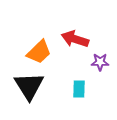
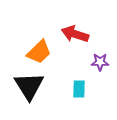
red arrow: moved 5 px up
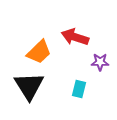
red arrow: moved 3 px down
cyan rectangle: rotated 12 degrees clockwise
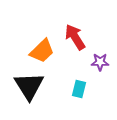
red arrow: rotated 40 degrees clockwise
orange trapezoid: moved 3 px right, 1 px up
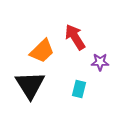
black triangle: moved 1 px right, 1 px up
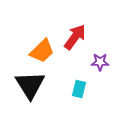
red arrow: rotated 68 degrees clockwise
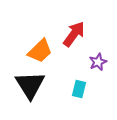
red arrow: moved 1 px left, 3 px up
orange trapezoid: moved 2 px left
purple star: moved 2 px left; rotated 24 degrees counterclockwise
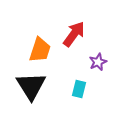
orange trapezoid: moved 1 px up; rotated 28 degrees counterclockwise
black triangle: moved 1 px right, 1 px down
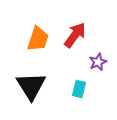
red arrow: moved 1 px right, 1 px down
orange trapezoid: moved 2 px left, 11 px up
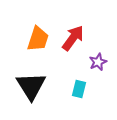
red arrow: moved 2 px left, 3 px down
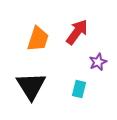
red arrow: moved 4 px right, 6 px up
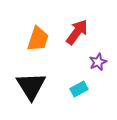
cyan rectangle: rotated 48 degrees clockwise
